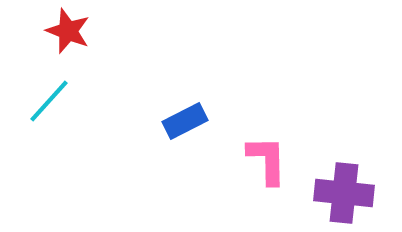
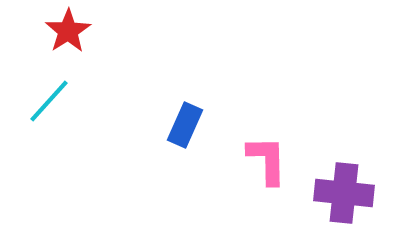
red star: rotated 18 degrees clockwise
blue rectangle: moved 4 px down; rotated 39 degrees counterclockwise
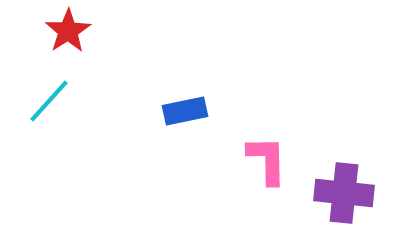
blue rectangle: moved 14 px up; rotated 54 degrees clockwise
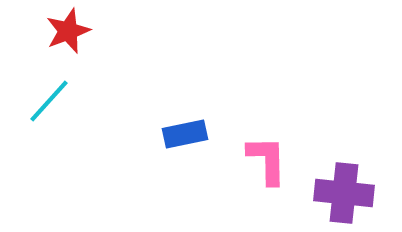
red star: rotated 12 degrees clockwise
blue rectangle: moved 23 px down
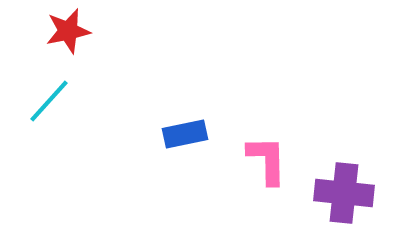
red star: rotated 9 degrees clockwise
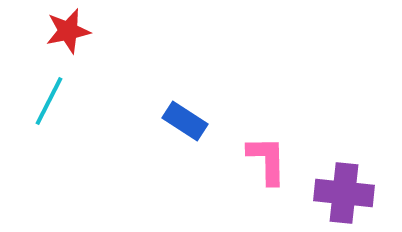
cyan line: rotated 15 degrees counterclockwise
blue rectangle: moved 13 px up; rotated 45 degrees clockwise
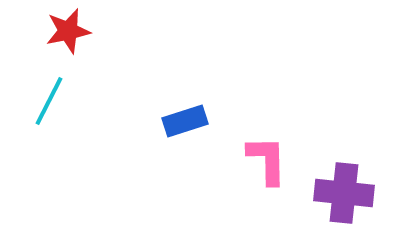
blue rectangle: rotated 51 degrees counterclockwise
